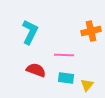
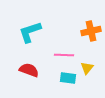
cyan L-shape: rotated 135 degrees counterclockwise
red semicircle: moved 7 px left
cyan rectangle: moved 2 px right
yellow triangle: moved 17 px up
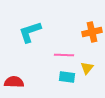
orange cross: moved 1 px right, 1 px down
red semicircle: moved 15 px left, 12 px down; rotated 18 degrees counterclockwise
cyan rectangle: moved 1 px left, 1 px up
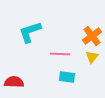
orange cross: moved 4 px down; rotated 24 degrees counterclockwise
pink line: moved 4 px left, 1 px up
yellow triangle: moved 5 px right, 11 px up
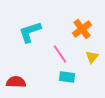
orange cross: moved 10 px left, 7 px up
pink line: rotated 54 degrees clockwise
red semicircle: moved 2 px right
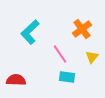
cyan L-shape: rotated 25 degrees counterclockwise
red semicircle: moved 2 px up
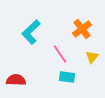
cyan L-shape: moved 1 px right
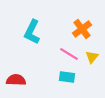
cyan L-shape: moved 1 px right; rotated 20 degrees counterclockwise
pink line: moved 9 px right; rotated 24 degrees counterclockwise
